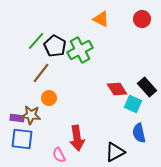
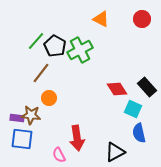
cyan square: moved 5 px down
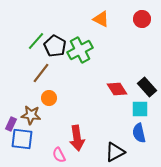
cyan square: moved 7 px right; rotated 24 degrees counterclockwise
purple rectangle: moved 6 px left, 6 px down; rotated 72 degrees counterclockwise
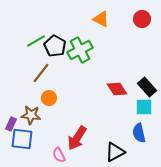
green line: rotated 18 degrees clockwise
cyan square: moved 4 px right, 2 px up
red arrow: rotated 40 degrees clockwise
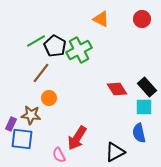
green cross: moved 1 px left
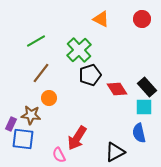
black pentagon: moved 35 px right, 29 px down; rotated 25 degrees clockwise
green cross: rotated 15 degrees counterclockwise
blue square: moved 1 px right
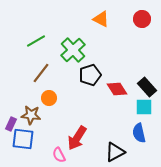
green cross: moved 6 px left
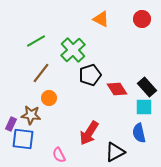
red arrow: moved 12 px right, 5 px up
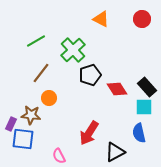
pink semicircle: moved 1 px down
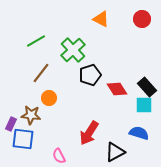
cyan square: moved 2 px up
blue semicircle: rotated 120 degrees clockwise
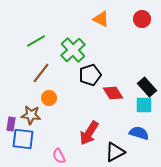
red diamond: moved 4 px left, 4 px down
purple rectangle: rotated 16 degrees counterclockwise
